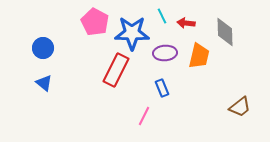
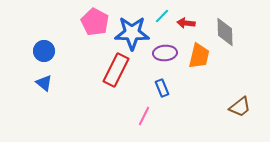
cyan line: rotated 70 degrees clockwise
blue circle: moved 1 px right, 3 px down
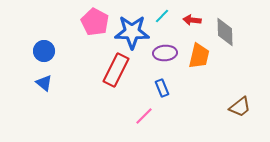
red arrow: moved 6 px right, 3 px up
blue star: moved 1 px up
pink line: rotated 18 degrees clockwise
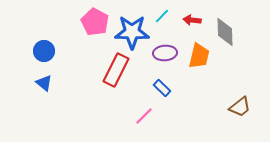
blue rectangle: rotated 24 degrees counterclockwise
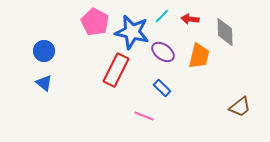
red arrow: moved 2 px left, 1 px up
blue star: rotated 12 degrees clockwise
purple ellipse: moved 2 px left, 1 px up; rotated 40 degrees clockwise
pink line: rotated 66 degrees clockwise
